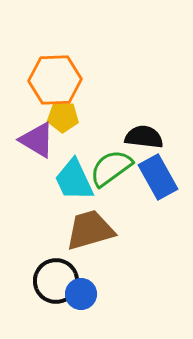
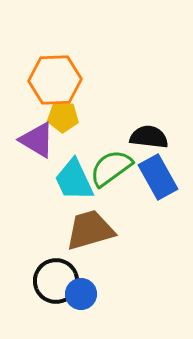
black semicircle: moved 5 px right
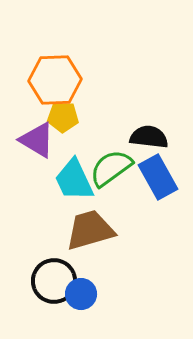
black circle: moved 2 px left
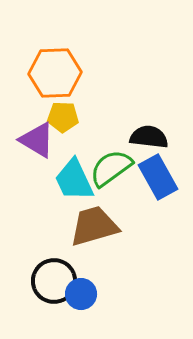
orange hexagon: moved 7 px up
brown trapezoid: moved 4 px right, 4 px up
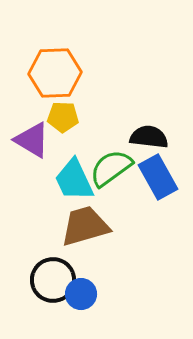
purple triangle: moved 5 px left
brown trapezoid: moved 9 px left
black circle: moved 1 px left, 1 px up
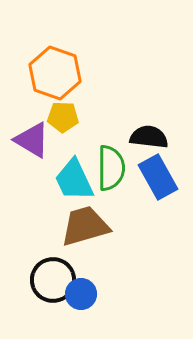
orange hexagon: rotated 21 degrees clockwise
green semicircle: rotated 126 degrees clockwise
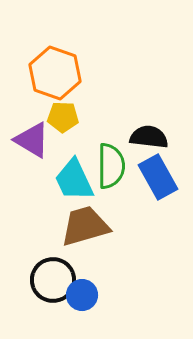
green semicircle: moved 2 px up
blue circle: moved 1 px right, 1 px down
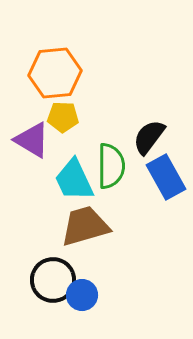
orange hexagon: rotated 24 degrees counterclockwise
black semicircle: rotated 60 degrees counterclockwise
blue rectangle: moved 8 px right
